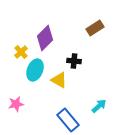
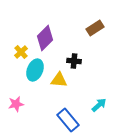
yellow triangle: rotated 24 degrees counterclockwise
cyan arrow: moved 1 px up
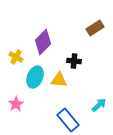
purple diamond: moved 2 px left, 4 px down
yellow cross: moved 5 px left, 5 px down; rotated 16 degrees counterclockwise
cyan ellipse: moved 7 px down
pink star: rotated 21 degrees counterclockwise
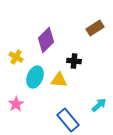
purple diamond: moved 3 px right, 2 px up
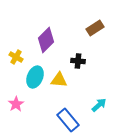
black cross: moved 4 px right
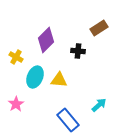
brown rectangle: moved 4 px right
black cross: moved 10 px up
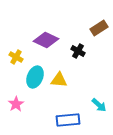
purple diamond: rotated 70 degrees clockwise
black cross: rotated 24 degrees clockwise
cyan arrow: rotated 84 degrees clockwise
blue rectangle: rotated 55 degrees counterclockwise
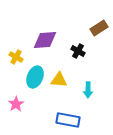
purple diamond: moved 1 px left; rotated 30 degrees counterclockwise
cyan arrow: moved 11 px left, 15 px up; rotated 49 degrees clockwise
blue rectangle: rotated 15 degrees clockwise
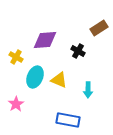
yellow triangle: rotated 18 degrees clockwise
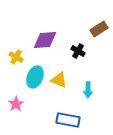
brown rectangle: moved 1 px down
